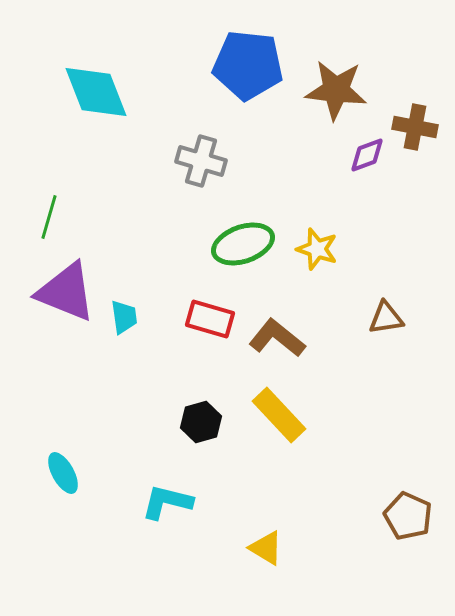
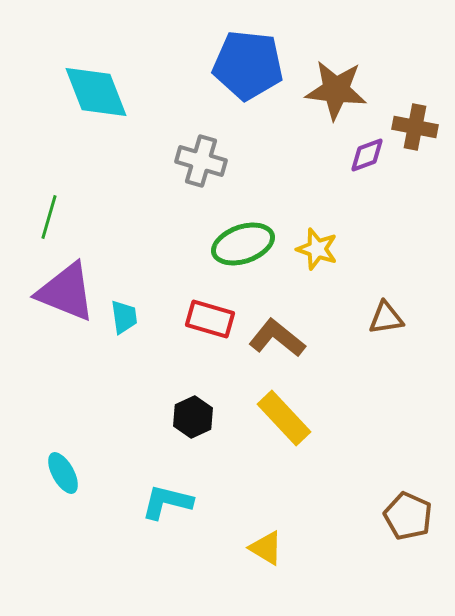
yellow rectangle: moved 5 px right, 3 px down
black hexagon: moved 8 px left, 5 px up; rotated 9 degrees counterclockwise
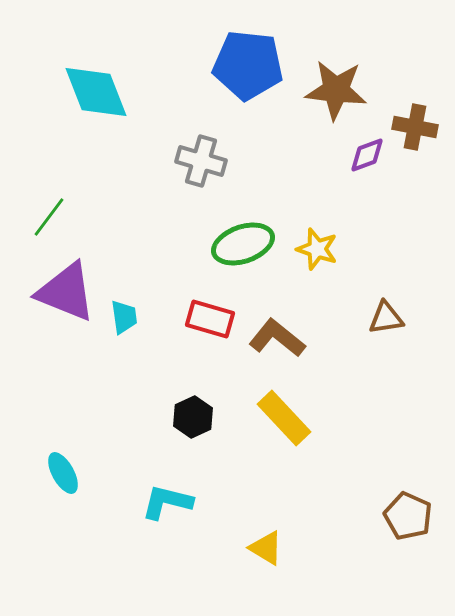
green line: rotated 21 degrees clockwise
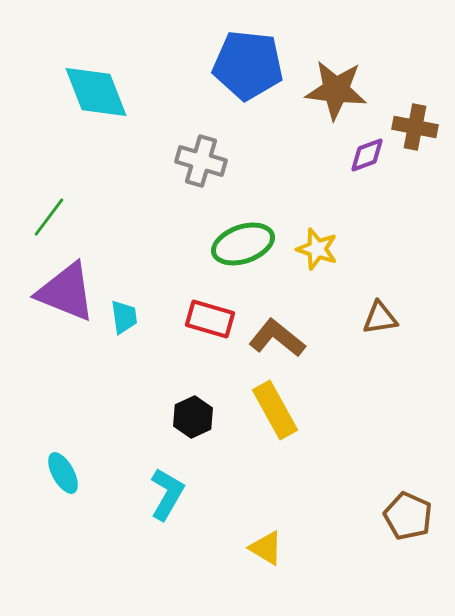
brown triangle: moved 6 px left
yellow rectangle: moved 9 px left, 8 px up; rotated 14 degrees clockwise
cyan L-shape: moved 8 px up; rotated 106 degrees clockwise
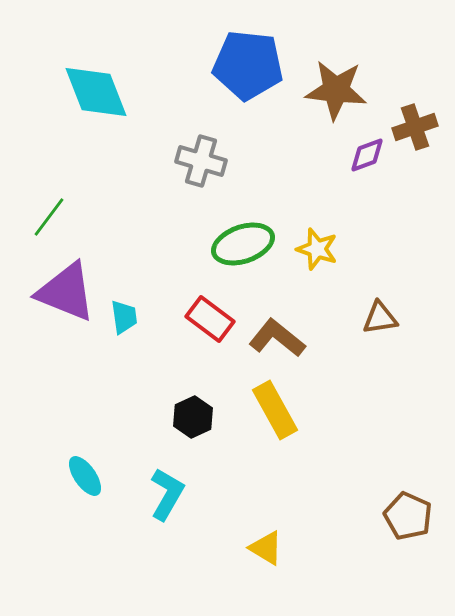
brown cross: rotated 30 degrees counterclockwise
red rectangle: rotated 21 degrees clockwise
cyan ellipse: moved 22 px right, 3 px down; rotated 6 degrees counterclockwise
